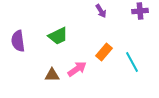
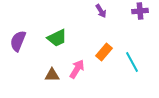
green trapezoid: moved 1 px left, 2 px down
purple semicircle: rotated 30 degrees clockwise
pink arrow: rotated 24 degrees counterclockwise
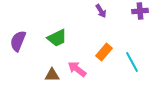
pink arrow: rotated 84 degrees counterclockwise
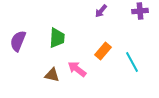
purple arrow: rotated 72 degrees clockwise
green trapezoid: rotated 60 degrees counterclockwise
orange rectangle: moved 1 px left, 1 px up
brown triangle: rotated 14 degrees clockwise
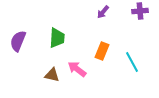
purple arrow: moved 2 px right, 1 px down
orange rectangle: moved 1 px left; rotated 18 degrees counterclockwise
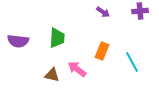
purple arrow: rotated 96 degrees counterclockwise
purple semicircle: rotated 105 degrees counterclockwise
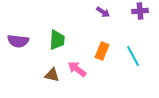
green trapezoid: moved 2 px down
cyan line: moved 1 px right, 6 px up
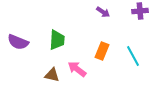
purple semicircle: moved 1 px down; rotated 15 degrees clockwise
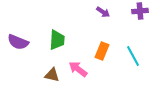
pink arrow: moved 1 px right
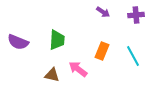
purple cross: moved 4 px left, 4 px down
